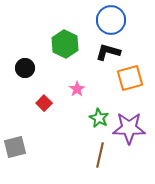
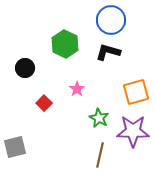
orange square: moved 6 px right, 14 px down
purple star: moved 4 px right, 3 px down
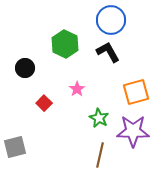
black L-shape: rotated 45 degrees clockwise
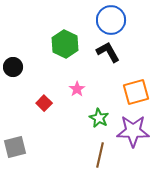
black circle: moved 12 px left, 1 px up
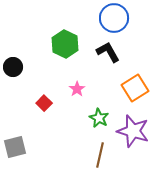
blue circle: moved 3 px right, 2 px up
orange square: moved 1 px left, 4 px up; rotated 16 degrees counterclockwise
purple star: rotated 16 degrees clockwise
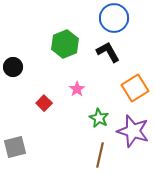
green hexagon: rotated 12 degrees clockwise
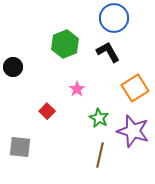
red square: moved 3 px right, 8 px down
gray square: moved 5 px right; rotated 20 degrees clockwise
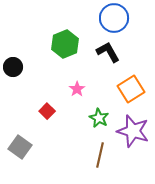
orange square: moved 4 px left, 1 px down
gray square: rotated 30 degrees clockwise
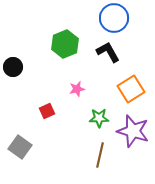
pink star: rotated 21 degrees clockwise
red square: rotated 21 degrees clockwise
green star: rotated 30 degrees counterclockwise
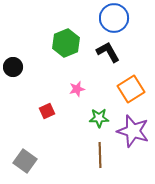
green hexagon: moved 1 px right, 1 px up
gray square: moved 5 px right, 14 px down
brown line: rotated 15 degrees counterclockwise
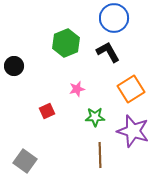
black circle: moved 1 px right, 1 px up
green star: moved 4 px left, 1 px up
